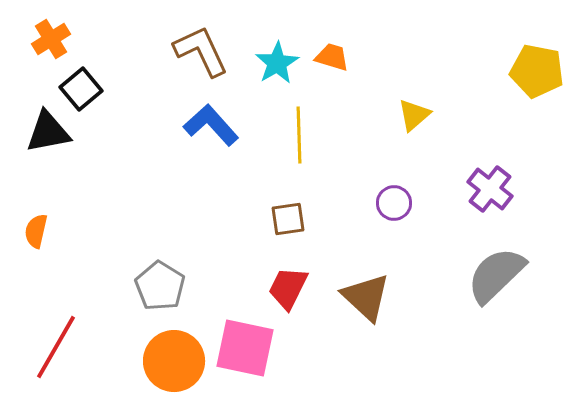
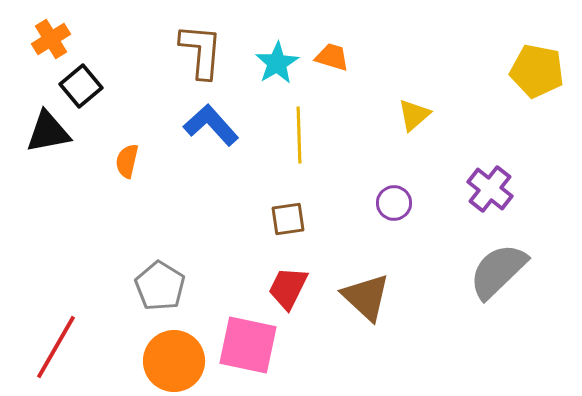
brown L-shape: rotated 30 degrees clockwise
black square: moved 3 px up
orange semicircle: moved 91 px right, 70 px up
gray semicircle: moved 2 px right, 4 px up
pink square: moved 3 px right, 3 px up
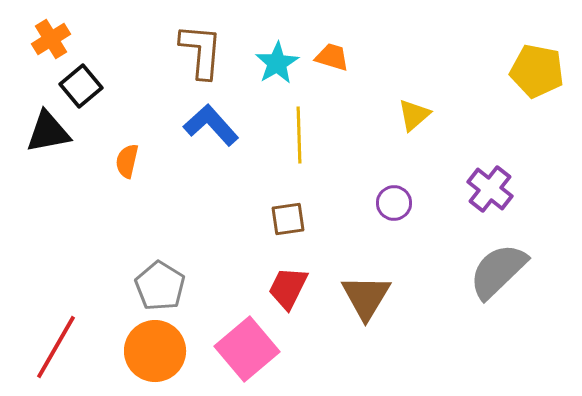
brown triangle: rotated 18 degrees clockwise
pink square: moved 1 px left, 4 px down; rotated 38 degrees clockwise
orange circle: moved 19 px left, 10 px up
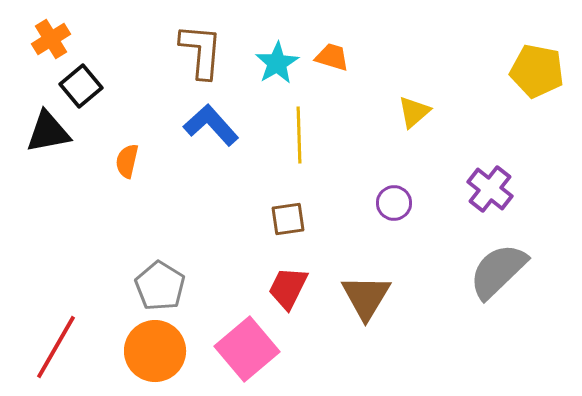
yellow triangle: moved 3 px up
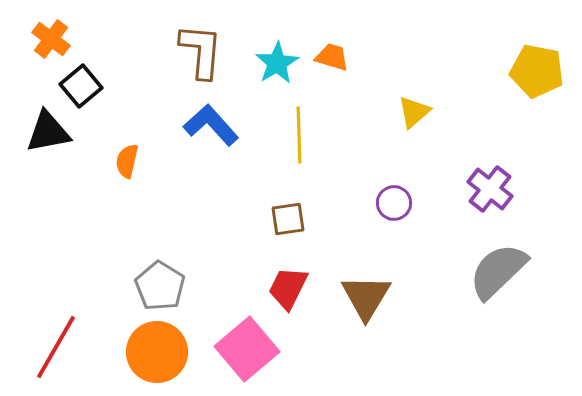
orange cross: rotated 21 degrees counterclockwise
orange circle: moved 2 px right, 1 px down
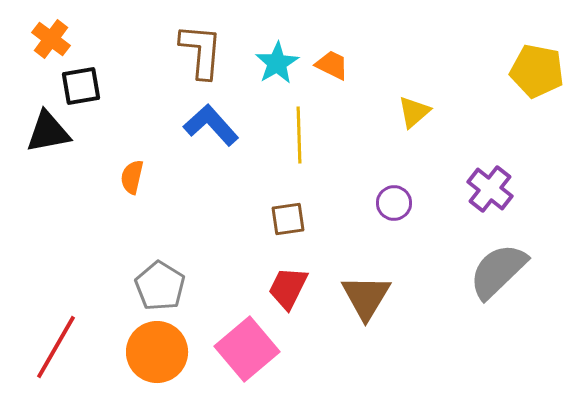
orange trapezoid: moved 8 px down; rotated 9 degrees clockwise
black square: rotated 30 degrees clockwise
orange semicircle: moved 5 px right, 16 px down
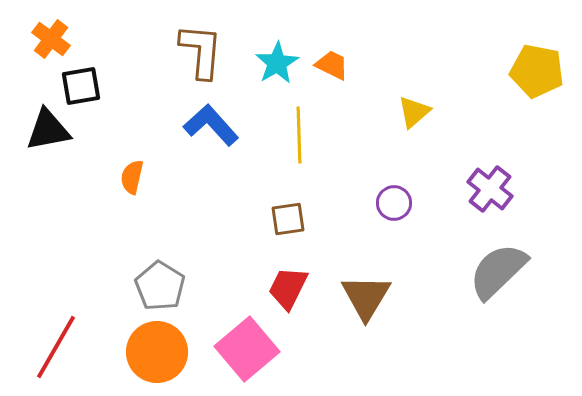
black triangle: moved 2 px up
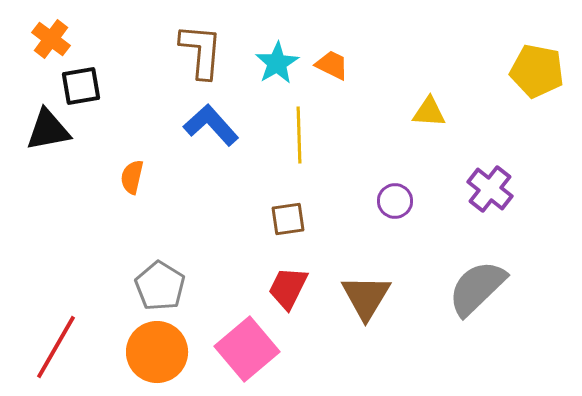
yellow triangle: moved 15 px right; rotated 45 degrees clockwise
purple circle: moved 1 px right, 2 px up
gray semicircle: moved 21 px left, 17 px down
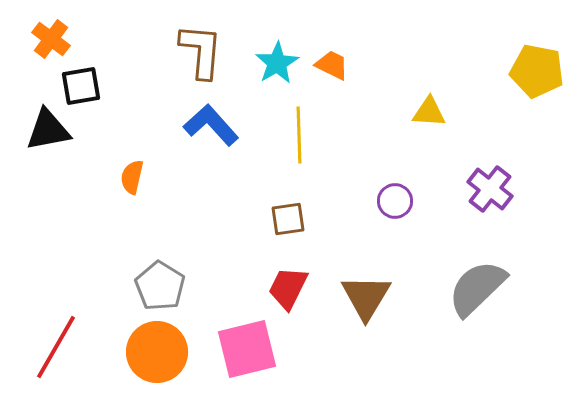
pink square: rotated 26 degrees clockwise
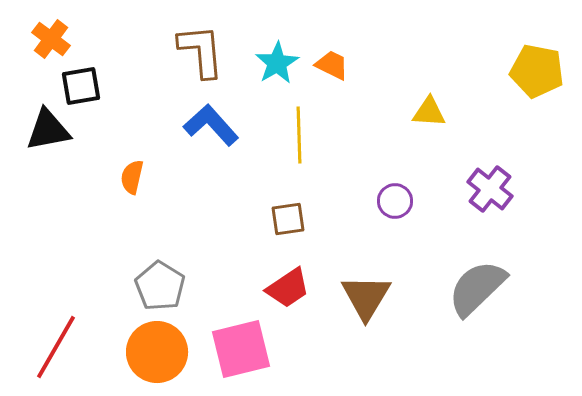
brown L-shape: rotated 10 degrees counterclockwise
red trapezoid: rotated 150 degrees counterclockwise
pink square: moved 6 px left
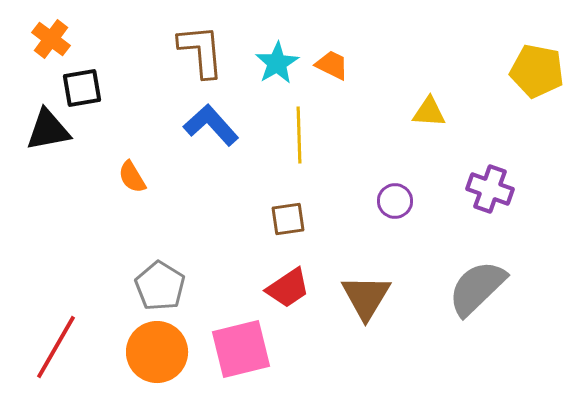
black square: moved 1 px right, 2 px down
orange semicircle: rotated 44 degrees counterclockwise
purple cross: rotated 18 degrees counterclockwise
